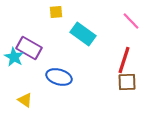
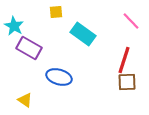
cyan star: moved 31 px up
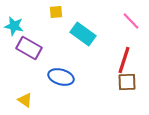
cyan star: rotated 18 degrees counterclockwise
blue ellipse: moved 2 px right
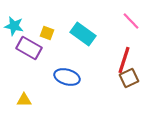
yellow square: moved 9 px left, 21 px down; rotated 24 degrees clockwise
blue ellipse: moved 6 px right
brown square: moved 2 px right, 4 px up; rotated 24 degrees counterclockwise
yellow triangle: moved 1 px left; rotated 35 degrees counterclockwise
